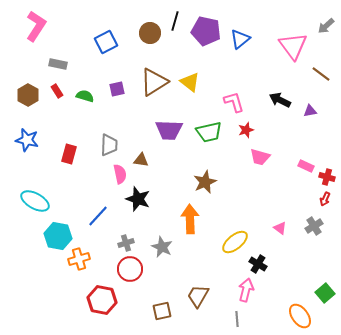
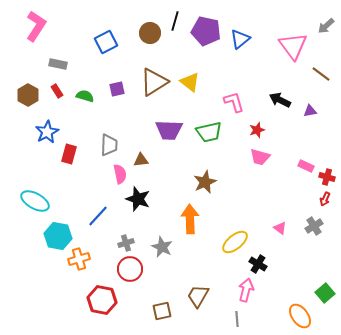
red star at (246, 130): moved 11 px right
blue star at (27, 140): moved 20 px right, 8 px up; rotated 30 degrees clockwise
brown triangle at (141, 160): rotated 14 degrees counterclockwise
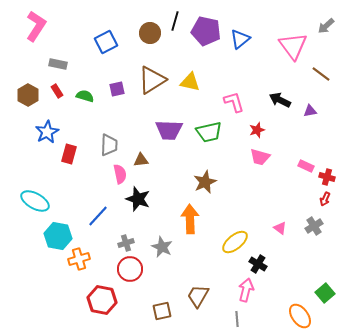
brown triangle at (154, 82): moved 2 px left, 2 px up
yellow triangle at (190, 82): rotated 25 degrees counterclockwise
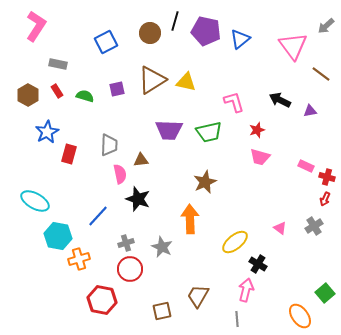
yellow triangle at (190, 82): moved 4 px left
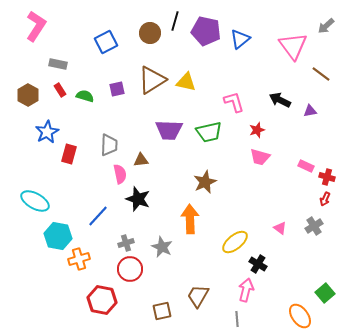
red rectangle at (57, 91): moved 3 px right, 1 px up
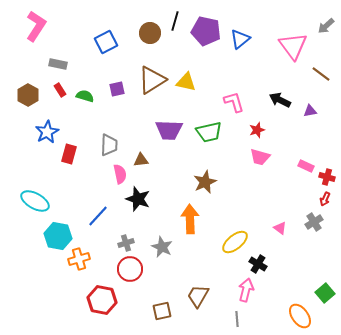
gray cross at (314, 226): moved 4 px up
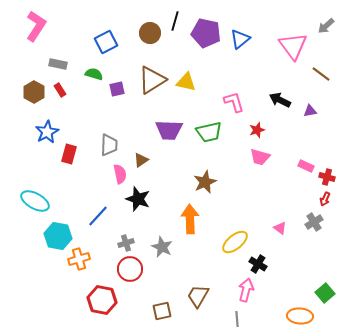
purple pentagon at (206, 31): moved 2 px down
brown hexagon at (28, 95): moved 6 px right, 3 px up
green semicircle at (85, 96): moved 9 px right, 22 px up
brown triangle at (141, 160): rotated 28 degrees counterclockwise
orange ellipse at (300, 316): rotated 50 degrees counterclockwise
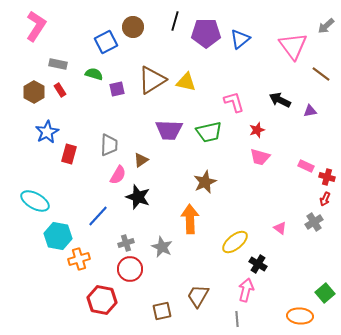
brown circle at (150, 33): moved 17 px left, 6 px up
purple pentagon at (206, 33): rotated 12 degrees counterclockwise
pink semicircle at (120, 174): moved 2 px left, 1 px down; rotated 42 degrees clockwise
black star at (138, 199): moved 2 px up
